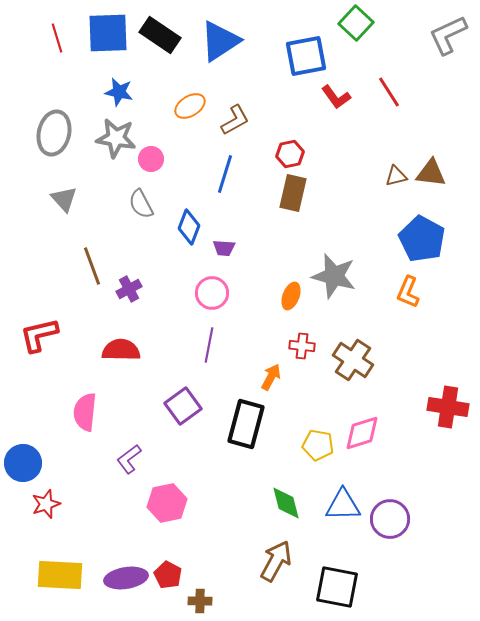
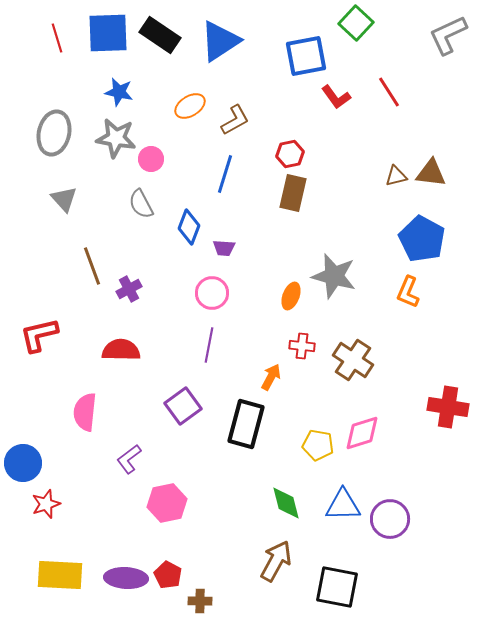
purple ellipse at (126, 578): rotated 12 degrees clockwise
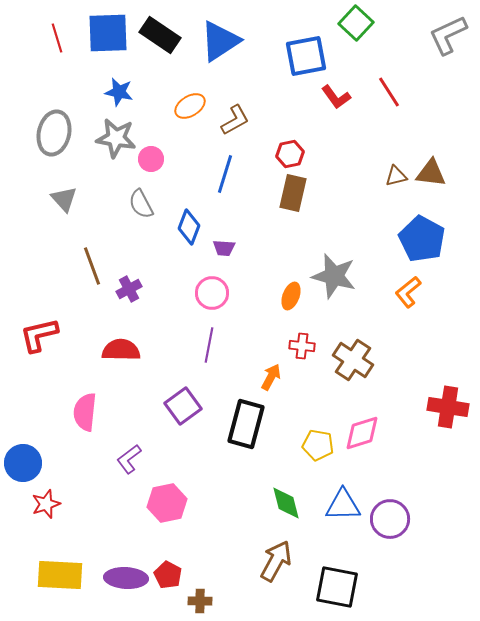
orange L-shape at (408, 292): rotated 28 degrees clockwise
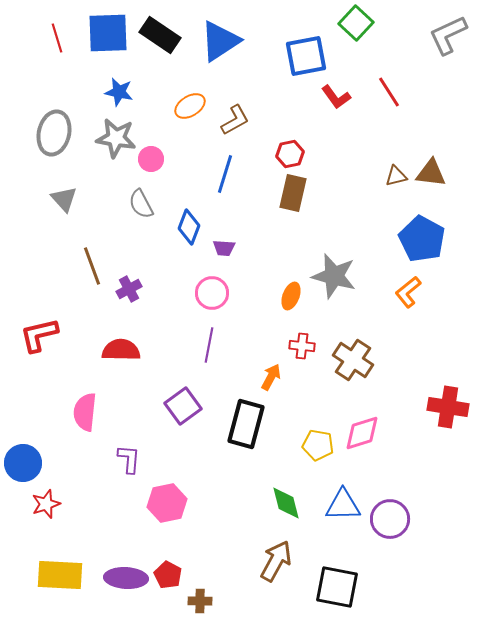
purple L-shape at (129, 459): rotated 132 degrees clockwise
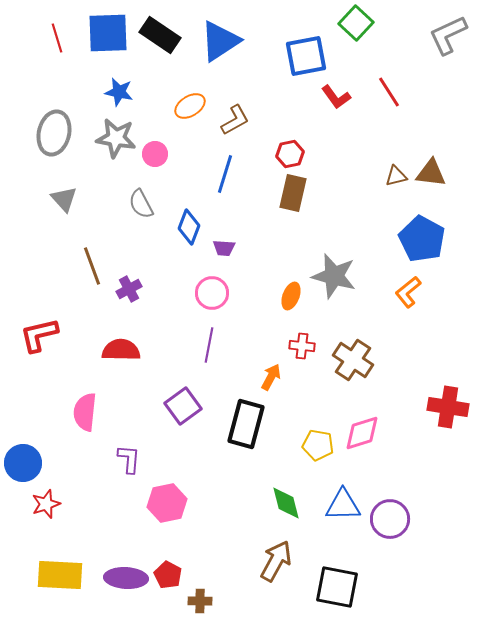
pink circle at (151, 159): moved 4 px right, 5 px up
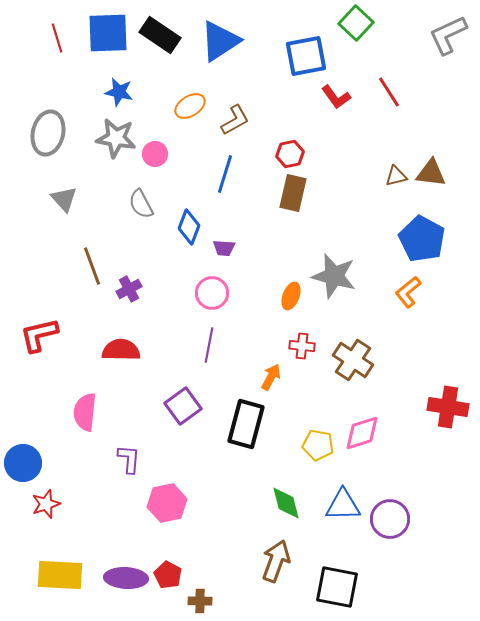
gray ellipse at (54, 133): moved 6 px left
brown arrow at (276, 561): rotated 9 degrees counterclockwise
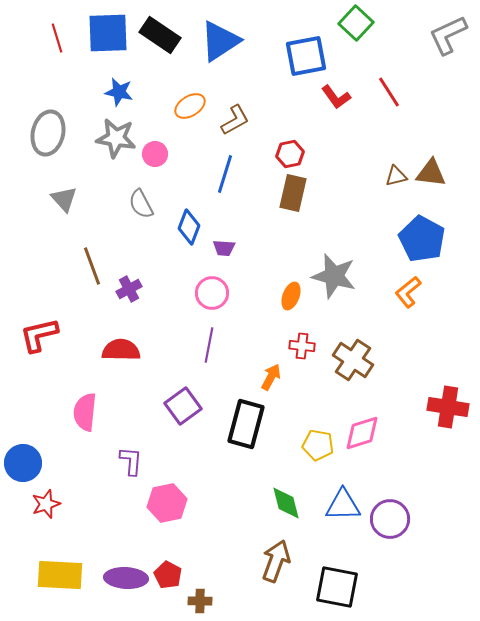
purple L-shape at (129, 459): moved 2 px right, 2 px down
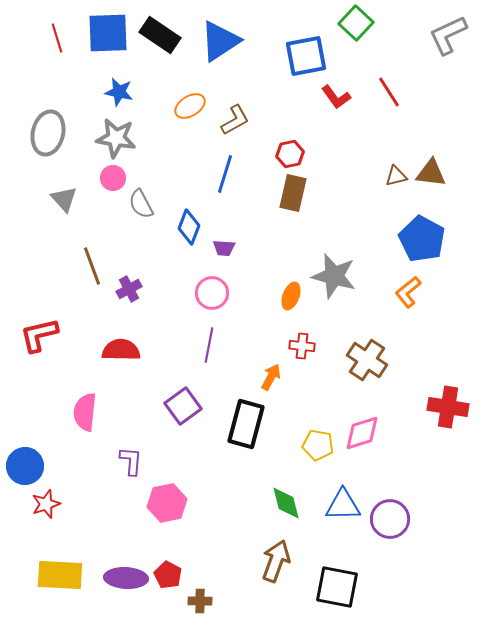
pink circle at (155, 154): moved 42 px left, 24 px down
brown cross at (353, 360): moved 14 px right
blue circle at (23, 463): moved 2 px right, 3 px down
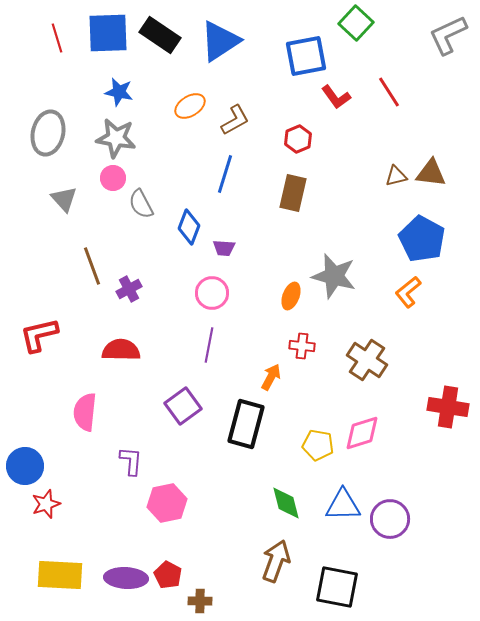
red hexagon at (290, 154): moved 8 px right, 15 px up; rotated 12 degrees counterclockwise
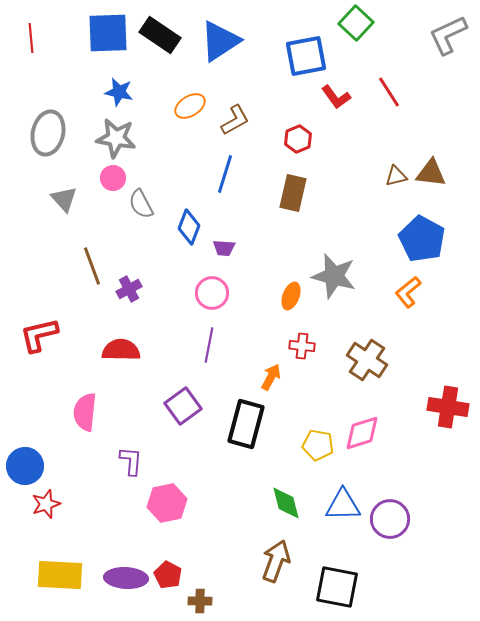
red line at (57, 38): moved 26 px left; rotated 12 degrees clockwise
